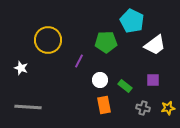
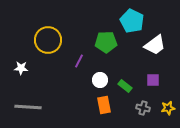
white star: rotated 16 degrees counterclockwise
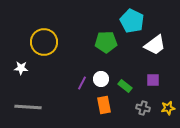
yellow circle: moved 4 px left, 2 px down
purple line: moved 3 px right, 22 px down
white circle: moved 1 px right, 1 px up
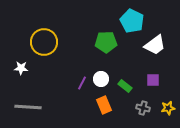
orange rectangle: rotated 12 degrees counterclockwise
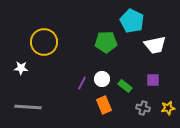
white trapezoid: rotated 25 degrees clockwise
white circle: moved 1 px right
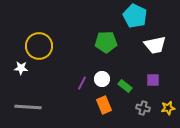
cyan pentagon: moved 3 px right, 5 px up
yellow circle: moved 5 px left, 4 px down
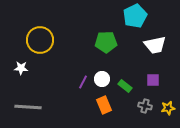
cyan pentagon: rotated 20 degrees clockwise
yellow circle: moved 1 px right, 6 px up
purple line: moved 1 px right, 1 px up
gray cross: moved 2 px right, 2 px up
